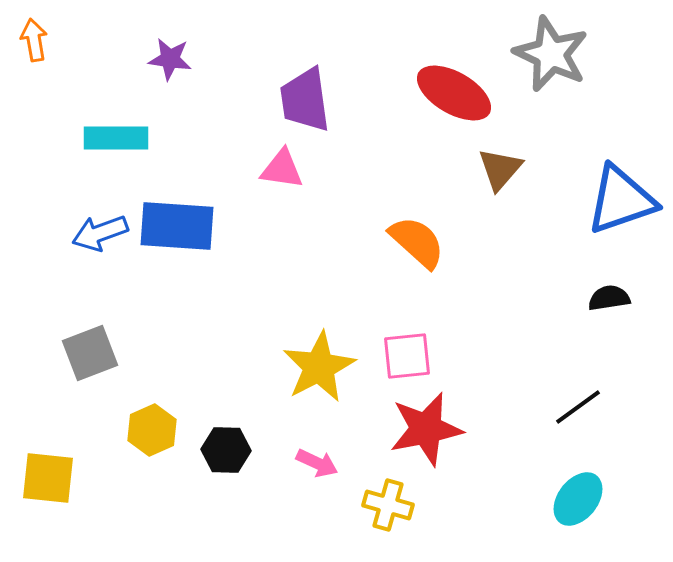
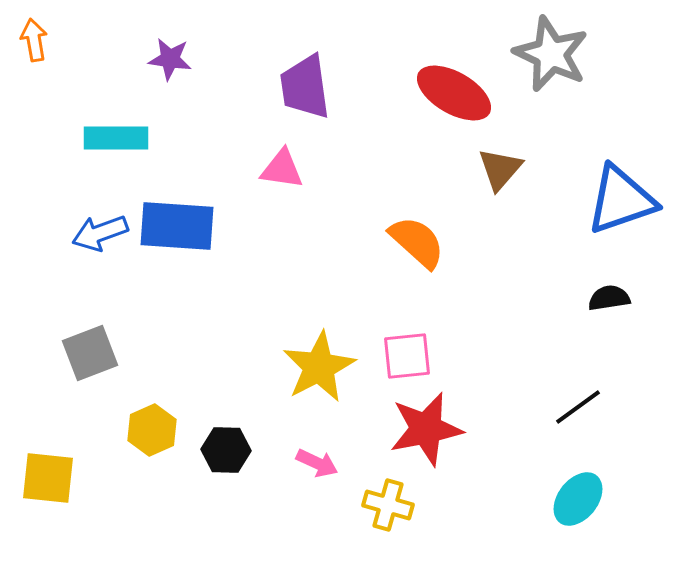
purple trapezoid: moved 13 px up
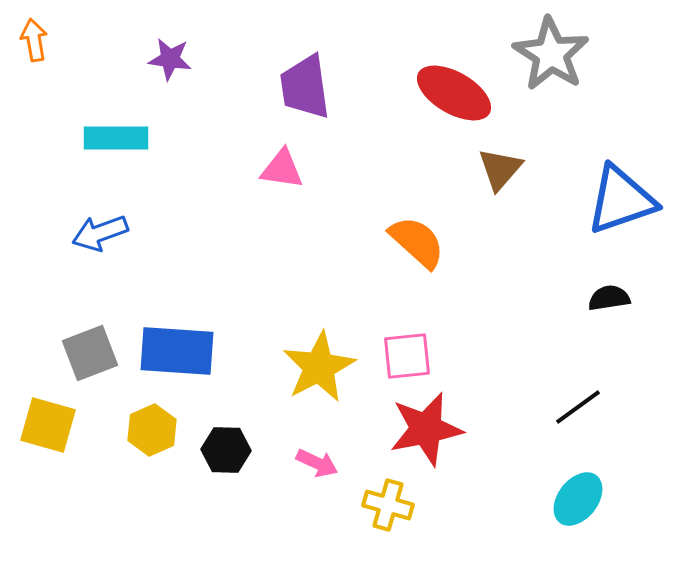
gray star: rotated 8 degrees clockwise
blue rectangle: moved 125 px down
yellow square: moved 53 px up; rotated 10 degrees clockwise
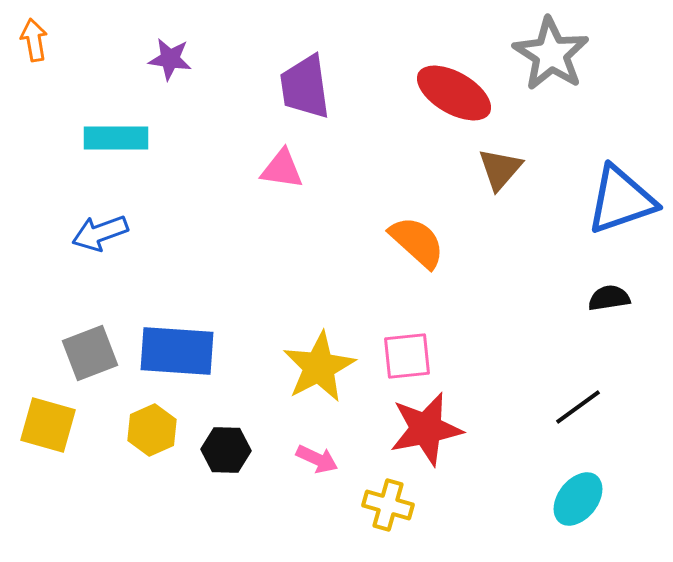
pink arrow: moved 4 px up
